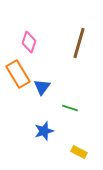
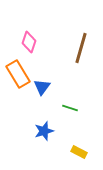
brown line: moved 2 px right, 5 px down
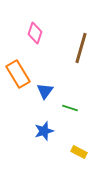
pink diamond: moved 6 px right, 9 px up
blue triangle: moved 3 px right, 4 px down
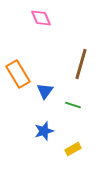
pink diamond: moved 6 px right, 15 px up; rotated 40 degrees counterclockwise
brown line: moved 16 px down
green line: moved 3 px right, 3 px up
yellow rectangle: moved 6 px left, 3 px up; rotated 56 degrees counterclockwise
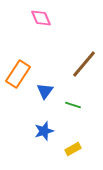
brown line: moved 3 px right; rotated 24 degrees clockwise
orange rectangle: rotated 64 degrees clockwise
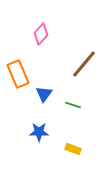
pink diamond: moved 16 px down; rotated 65 degrees clockwise
orange rectangle: rotated 56 degrees counterclockwise
blue triangle: moved 1 px left, 3 px down
blue star: moved 5 px left, 1 px down; rotated 18 degrees clockwise
yellow rectangle: rotated 49 degrees clockwise
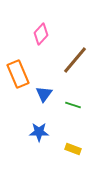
brown line: moved 9 px left, 4 px up
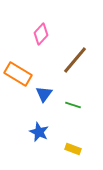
orange rectangle: rotated 36 degrees counterclockwise
blue star: rotated 24 degrees clockwise
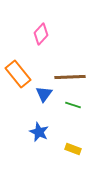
brown line: moved 5 px left, 17 px down; rotated 48 degrees clockwise
orange rectangle: rotated 20 degrees clockwise
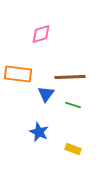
pink diamond: rotated 30 degrees clockwise
orange rectangle: rotated 44 degrees counterclockwise
blue triangle: moved 2 px right
